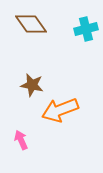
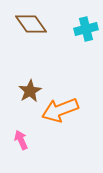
brown star: moved 2 px left, 6 px down; rotated 30 degrees clockwise
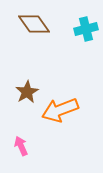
brown diamond: moved 3 px right
brown star: moved 3 px left, 1 px down
pink arrow: moved 6 px down
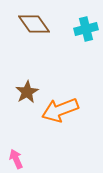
pink arrow: moved 5 px left, 13 px down
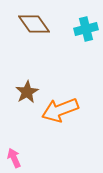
pink arrow: moved 2 px left, 1 px up
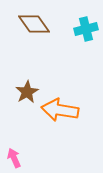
orange arrow: rotated 30 degrees clockwise
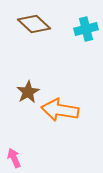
brown diamond: rotated 12 degrees counterclockwise
brown star: moved 1 px right
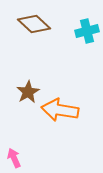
cyan cross: moved 1 px right, 2 px down
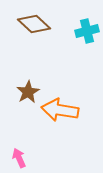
pink arrow: moved 5 px right
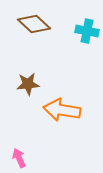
cyan cross: rotated 25 degrees clockwise
brown star: moved 8 px up; rotated 25 degrees clockwise
orange arrow: moved 2 px right
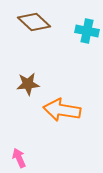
brown diamond: moved 2 px up
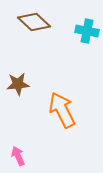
brown star: moved 10 px left
orange arrow: rotated 54 degrees clockwise
pink arrow: moved 1 px left, 2 px up
